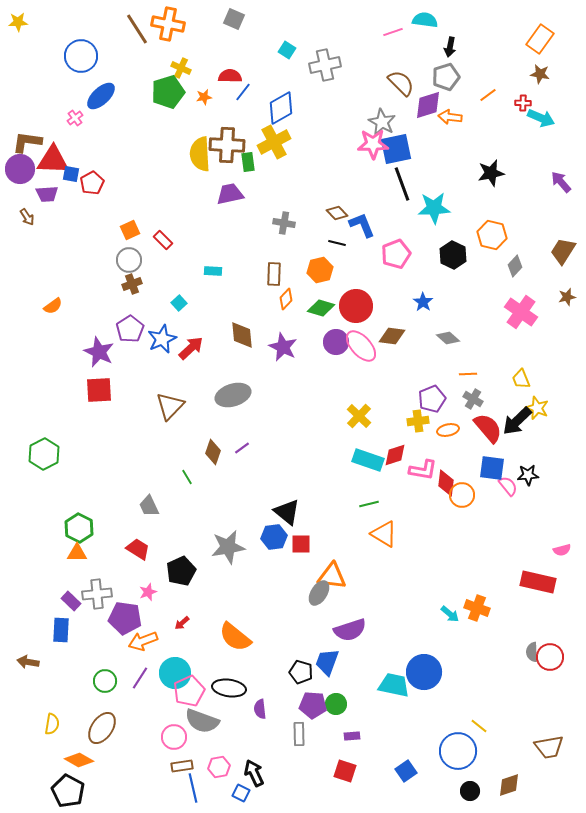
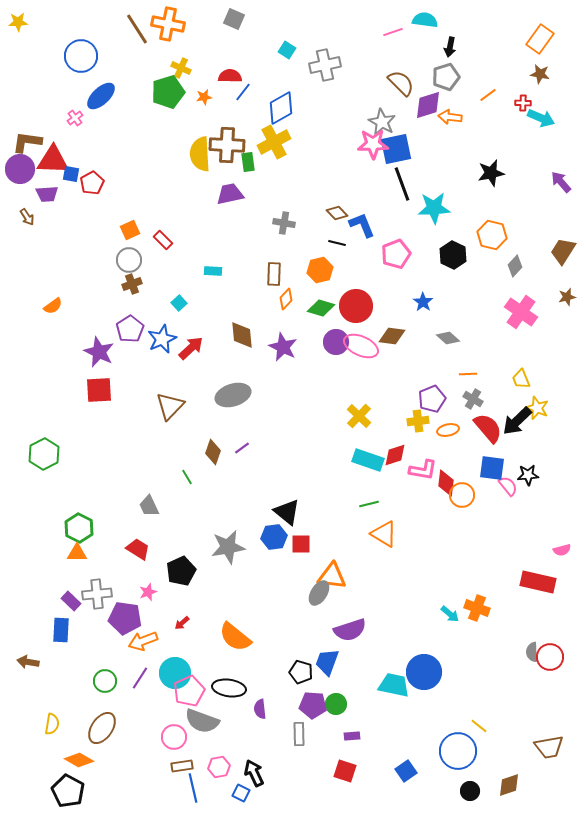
pink ellipse at (361, 346): rotated 24 degrees counterclockwise
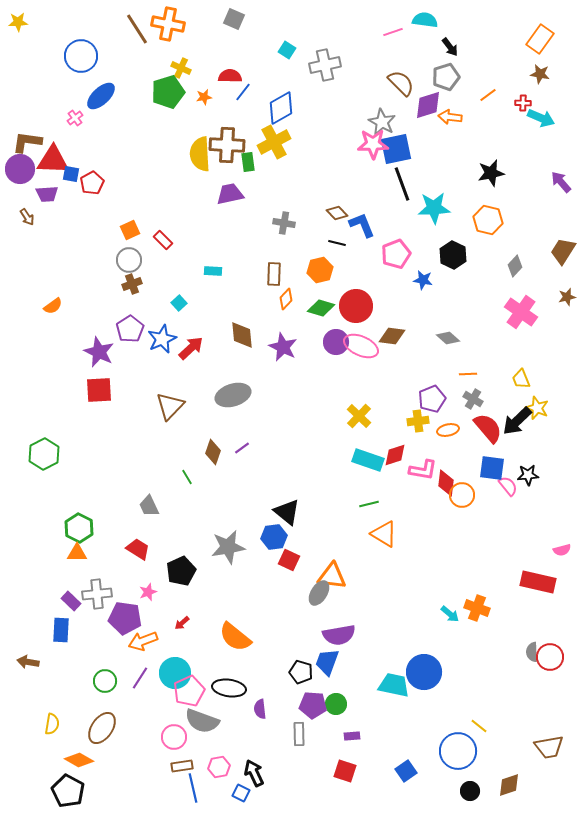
black arrow at (450, 47): rotated 48 degrees counterclockwise
orange hexagon at (492, 235): moved 4 px left, 15 px up
blue star at (423, 302): moved 22 px up; rotated 24 degrees counterclockwise
red square at (301, 544): moved 12 px left, 16 px down; rotated 25 degrees clockwise
purple semicircle at (350, 630): moved 11 px left, 5 px down; rotated 8 degrees clockwise
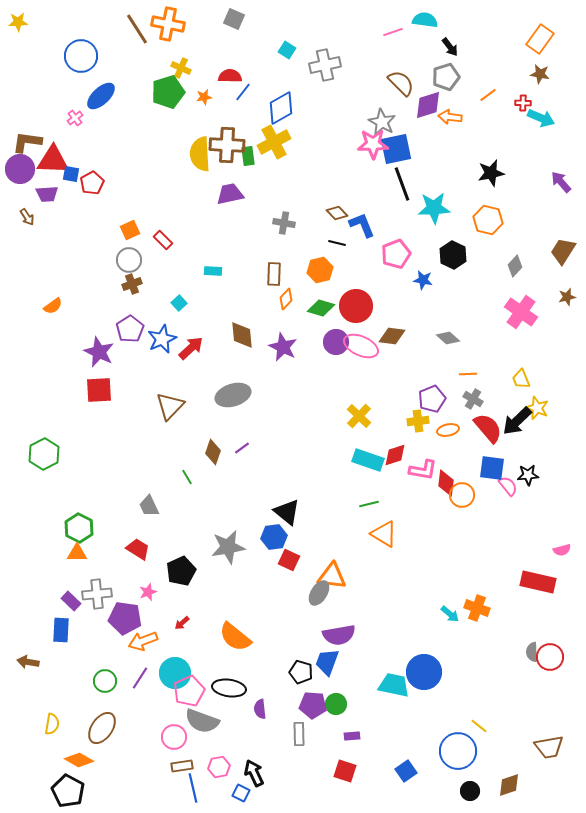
green rectangle at (248, 162): moved 6 px up
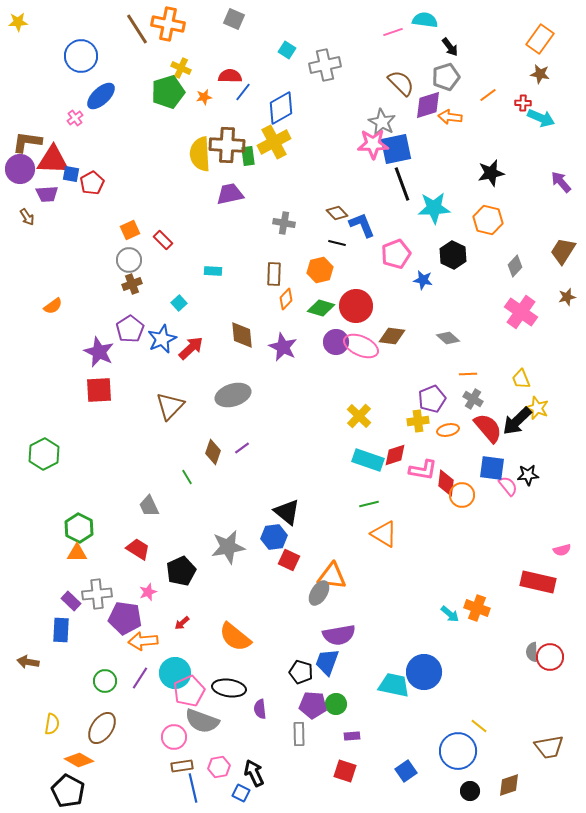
orange arrow at (143, 641): rotated 16 degrees clockwise
